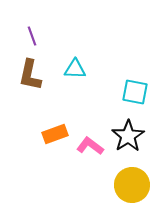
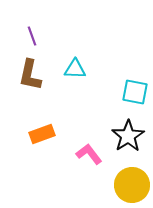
orange rectangle: moved 13 px left
pink L-shape: moved 1 px left, 8 px down; rotated 16 degrees clockwise
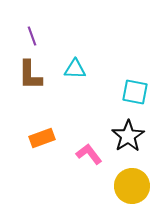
brown L-shape: rotated 12 degrees counterclockwise
orange rectangle: moved 4 px down
yellow circle: moved 1 px down
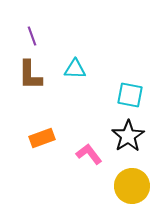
cyan square: moved 5 px left, 3 px down
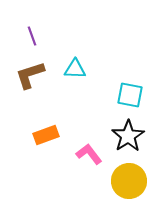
brown L-shape: rotated 72 degrees clockwise
orange rectangle: moved 4 px right, 3 px up
yellow circle: moved 3 px left, 5 px up
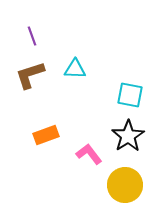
yellow circle: moved 4 px left, 4 px down
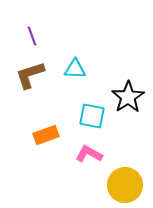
cyan square: moved 38 px left, 21 px down
black star: moved 39 px up
pink L-shape: rotated 24 degrees counterclockwise
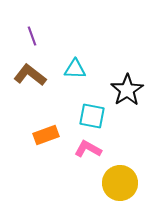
brown L-shape: rotated 56 degrees clockwise
black star: moved 1 px left, 7 px up
pink L-shape: moved 1 px left, 5 px up
yellow circle: moved 5 px left, 2 px up
